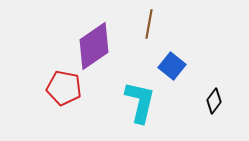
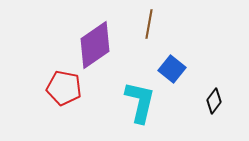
purple diamond: moved 1 px right, 1 px up
blue square: moved 3 px down
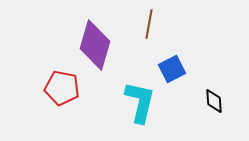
purple diamond: rotated 39 degrees counterclockwise
blue square: rotated 24 degrees clockwise
red pentagon: moved 2 px left
black diamond: rotated 40 degrees counterclockwise
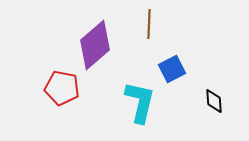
brown line: rotated 8 degrees counterclockwise
purple diamond: rotated 33 degrees clockwise
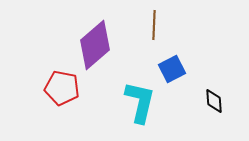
brown line: moved 5 px right, 1 px down
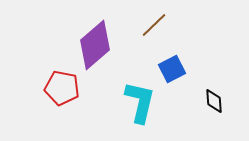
brown line: rotated 44 degrees clockwise
